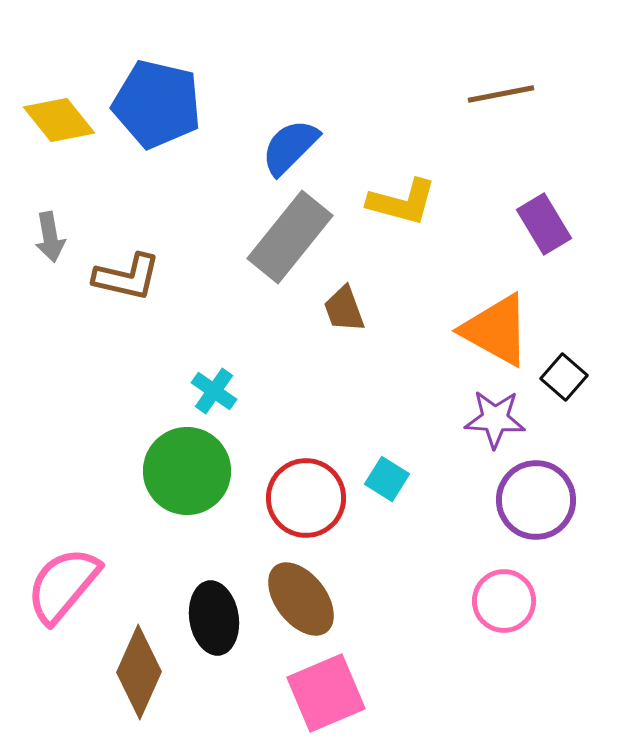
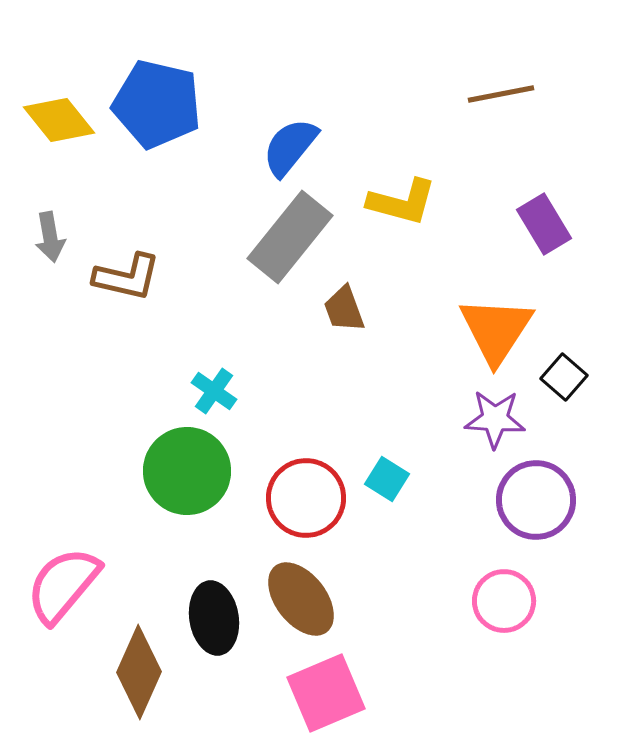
blue semicircle: rotated 6 degrees counterclockwise
orange triangle: rotated 34 degrees clockwise
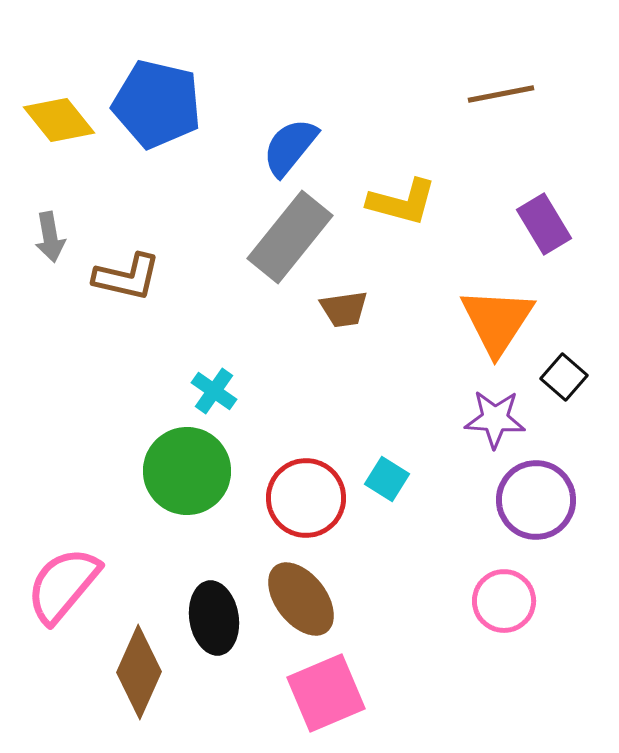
brown trapezoid: rotated 78 degrees counterclockwise
orange triangle: moved 1 px right, 9 px up
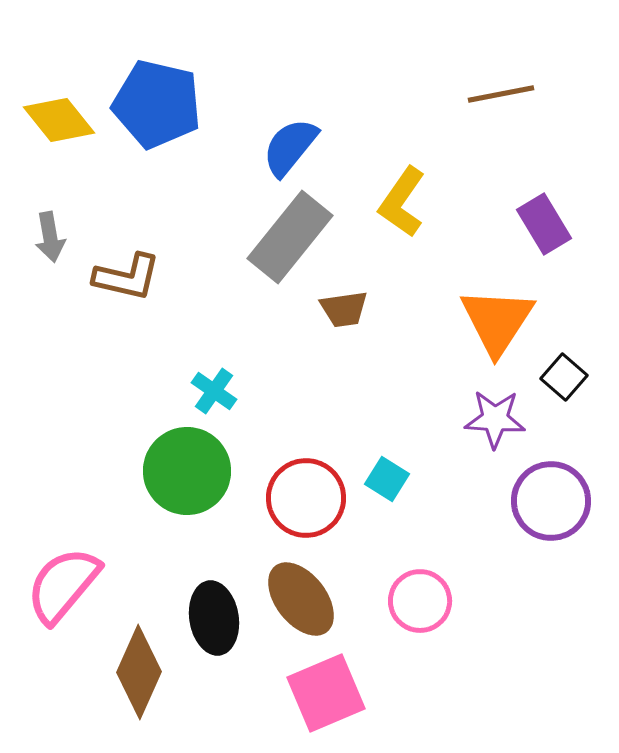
yellow L-shape: rotated 110 degrees clockwise
purple circle: moved 15 px right, 1 px down
pink circle: moved 84 px left
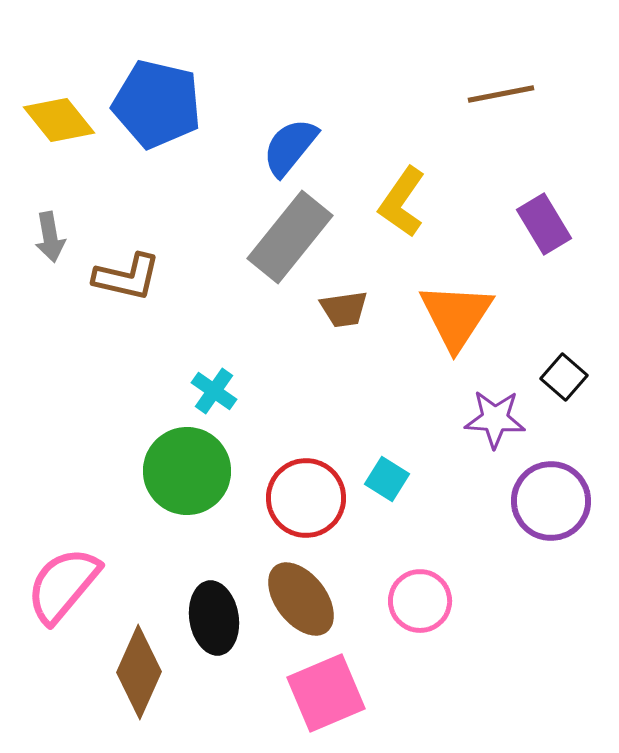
orange triangle: moved 41 px left, 5 px up
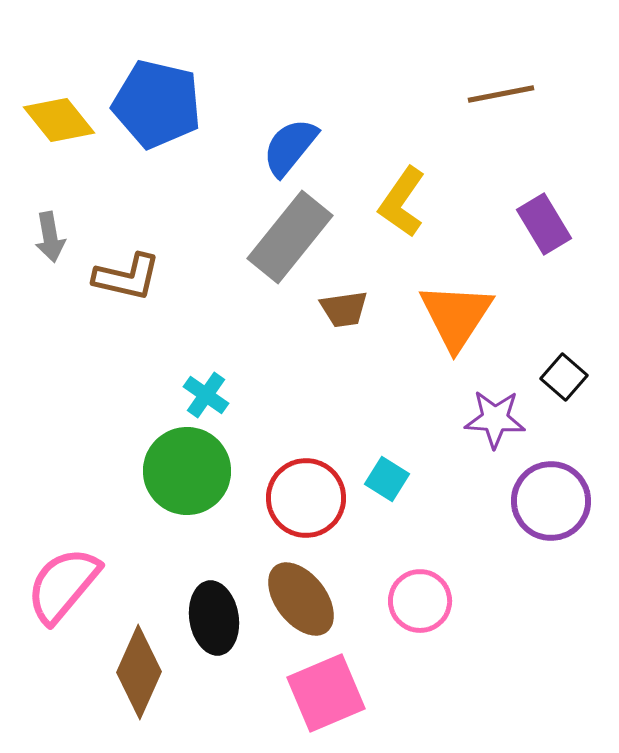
cyan cross: moved 8 px left, 4 px down
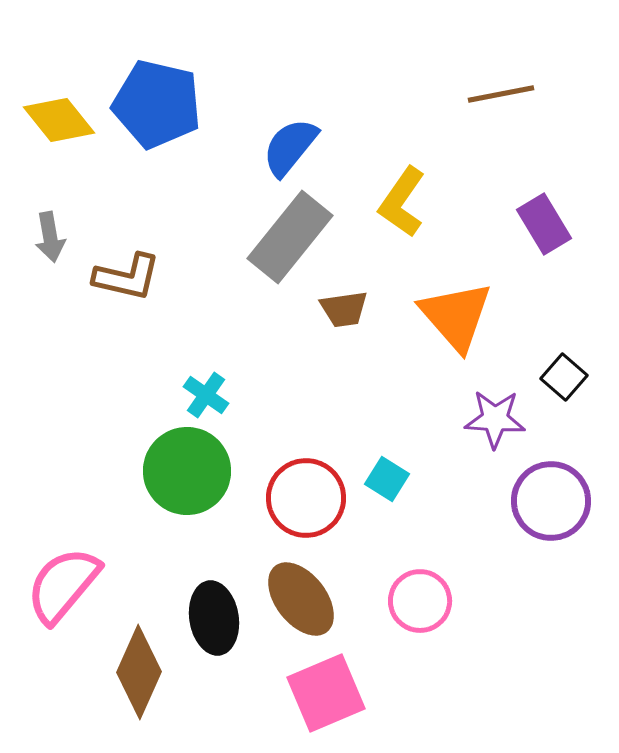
orange triangle: rotated 14 degrees counterclockwise
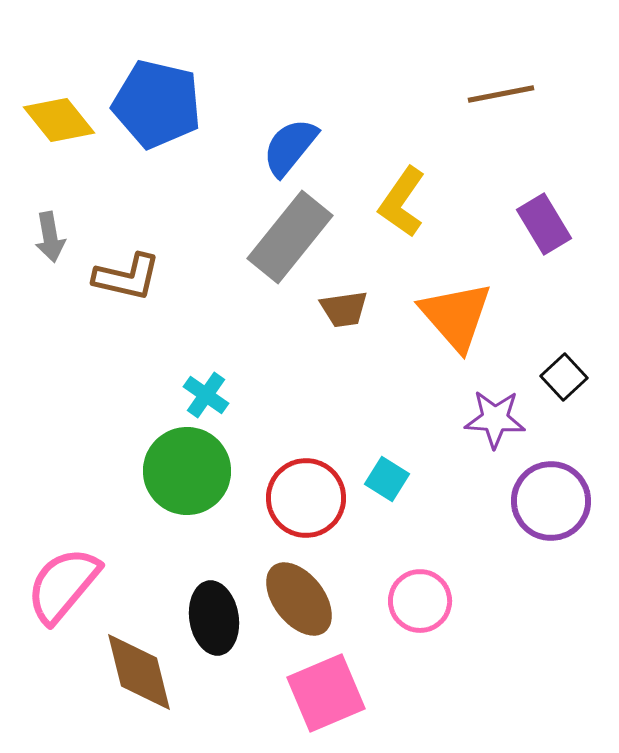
black square: rotated 6 degrees clockwise
brown ellipse: moved 2 px left
brown diamond: rotated 38 degrees counterclockwise
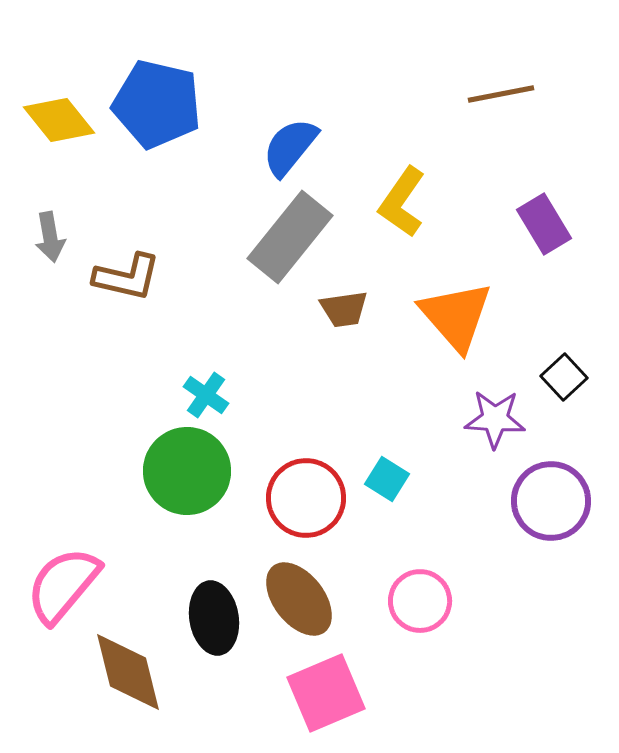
brown diamond: moved 11 px left
